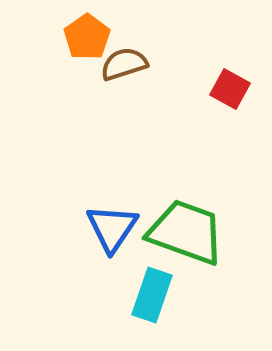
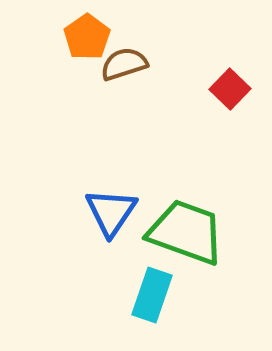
red square: rotated 15 degrees clockwise
blue triangle: moved 1 px left, 16 px up
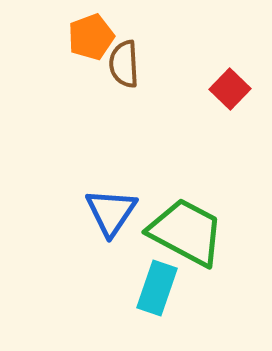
orange pentagon: moved 4 px right; rotated 15 degrees clockwise
brown semicircle: rotated 75 degrees counterclockwise
green trapezoid: rotated 8 degrees clockwise
cyan rectangle: moved 5 px right, 7 px up
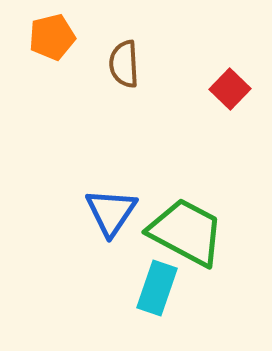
orange pentagon: moved 39 px left; rotated 6 degrees clockwise
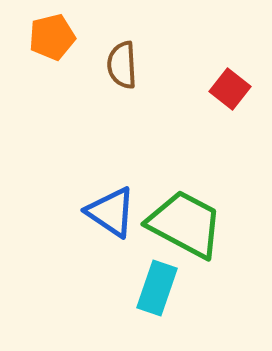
brown semicircle: moved 2 px left, 1 px down
red square: rotated 6 degrees counterclockwise
blue triangle: rotated 30 degrees counterclockwise
green trapezoid: moved 1 px left, 8 px up
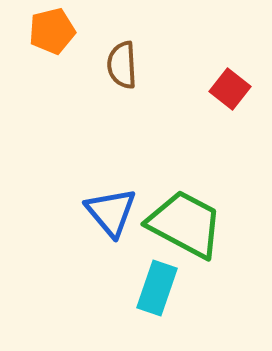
orange pentagon: moved 6 px up
blue triangle: rotated 16 degrees clockwise
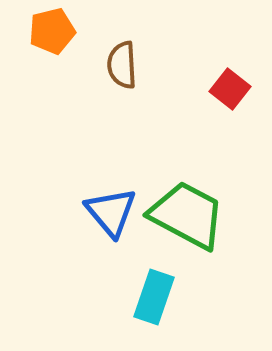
green trapezoid: moved 2 px right, 9 px up
cyan rectangle: moved 3 px left, 9 px down
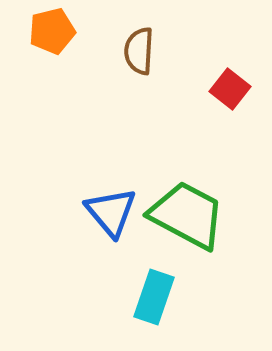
brown semicircle: moved 17 px right, 14 px up; rotated 6 degrees clockwise
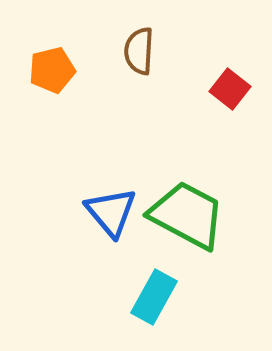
orange pentagon: moved 39 px down
cyan rectangle: rotated 10 degrees clockwise
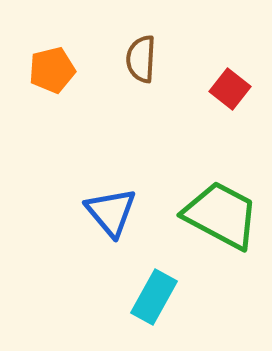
brown semicircle: moved 2 px right, 8 px down
green trapezoid: moved 34 px right
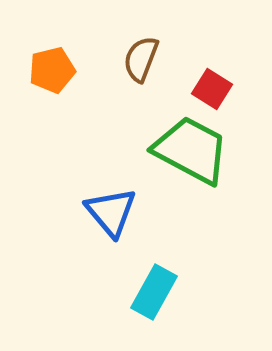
brown semicircle: rotated 18 degrees clockwise
red square: moved 18 px left; rotated 6 degrees counterclockwise
green trapezoid: moved 30 px left, 65 px up
cyan rectangle: moved 5 px up
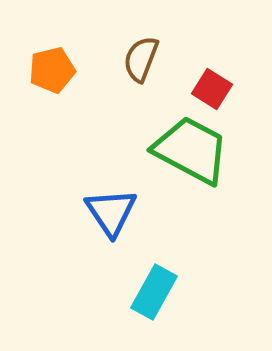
blue triangle: rotated 6 degrees clockwise
